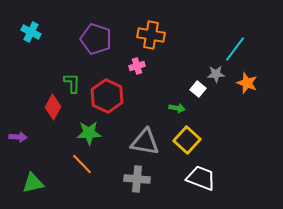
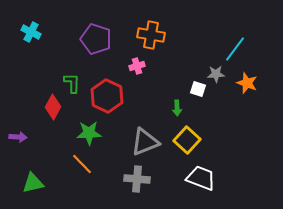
white square: rotated 21 degrees counterclockwise
green arrow: rotated 77 degrees clockwise
gray triangle: rotated 32 degrees counterclockwise
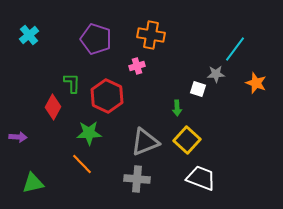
cyan cross: moved 2 px left, 3 px down; rotated 24 degrees clockwise
orange star: moved 9 px right
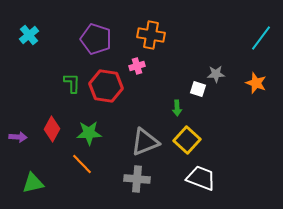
cyan line: moved 26 px right, 11 px up
red hexagon: moved 1 px left, 10 px up; rotated 16 degrees counterclockwise
red diamond: moved 1 px left, 22 px down
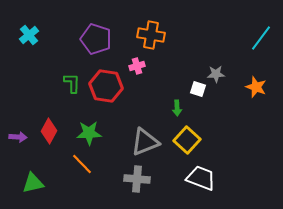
orange star: moved 4 px down
red diamond: moved 3 px left, 2 px down
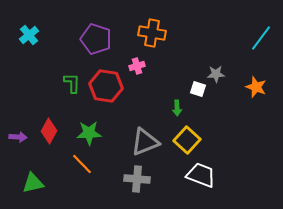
orange cross: moved 1 px right, 2 px up
white trapezoid: moved 3 px up
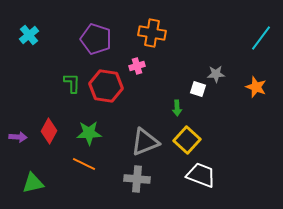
orange line: moved 2 px right; rotated 20 degrees counterclockwise
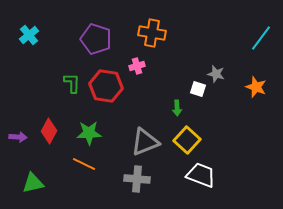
gray star: rotated 18 degrees clockwise
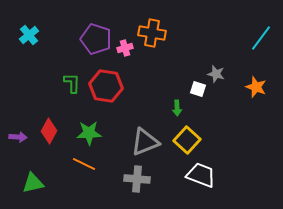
pink cross: moved 12 px left, 18 px up
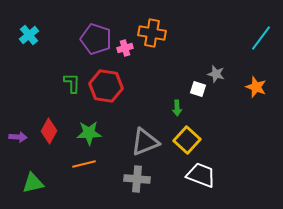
orange line: rotated 40 degrees counterclockwise
